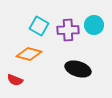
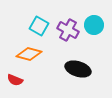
purple cross: rotated 30 degrees clockwise
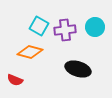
cyan circle: moved 1 px right, 2 px down
purple cross: moved 3 px left; rotated 35 degrees counterclockwise
orange diamond: moved 1 px right, 2 px up
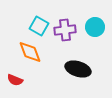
orange diamond: rotated 55 degrees clockwise
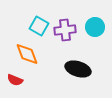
orange diamond: moved 3 px left, 2 px down
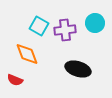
cyan circle: moved 4 px up
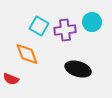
cyan circle: moved 3 px left, 1 px up
red semicircle: moved 4 px left, 1 px up
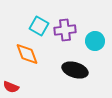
cyan circle: moved 3 px right, 19 px down
black ellipse: moved 3 px left, 1 px down
red semicircle: moved 8 px down
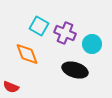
purple cross: moved 3 px down; rotated 30 degrees clockwise
cyan circle: moved 3 px left, 3 px down
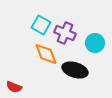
cyan square: moved 2 px right, 1 px up
cyan circle: moved 3 px right, 1 px up
orange diamond: moved 19 px right
red semicircle: moved 3 px right
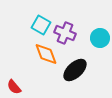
cyan circle: moved 5 px right, 5 px up
black ellipse: rotated 60 degrees counterclockwise
red semicircle: rotated 28 degrees clockwise
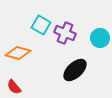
orange diamond: moved 28 px left, 1 px up; rotated 55 degrees counterclockwise
